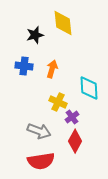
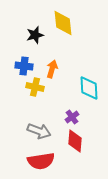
yellow cross: moved 23 px left, 15 px up; rotated 12 degrees counterclockwise
red diamond: rotated 25 degrees counterclockwise
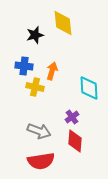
orange arrow: moved 2 px down
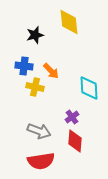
yellow diamond: moved 6 px right, 1 px up
orange arrow: moved 1 px left; rotated 120 degrees clockwise
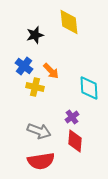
blue cross: rotated 30 degrees clockwise
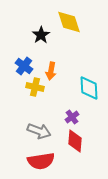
yellow diamond: rotated 12 degrees counterclockwise
black star: moved 6 px right; rotated 18 degrees counterclockwise
orange arrow: rotated 54 degrees clockwise
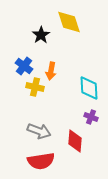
purple cross: moved 19 px right; rotated 32 degrees counterclockwise
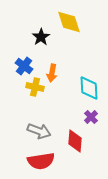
black star: moved 2 px down
orange arrow: moved 1 px right, 2 px down
purple cross: rotated 24 degrees clockwise
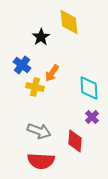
yellow diamond: rotated 12 degrees clockwise
blue cross: moved 2 px left, 1 px up
orange arrow: rotated 24 degrees clockwise
purple cross: moved 1 px right
red semicircle: rotated 12 degrees clockwise
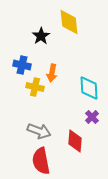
black star: moved 1 px up
blue cross: rotated 24 degrees counterclockwise
orange arrow: rotated 24 degrees counterclockwise
red semicircle: rotated 76 degrees clockwise
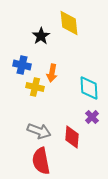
yellow diamond: moved 1 px down
red diamond: moved 3 px left, 4 px up
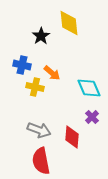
orange arrow: rotated 60 degrees counterclockwise
cyan diamond: rotated 20 degrees counterclockwise
gray arrow: moved 1 px up
